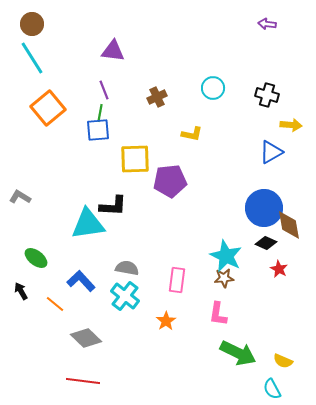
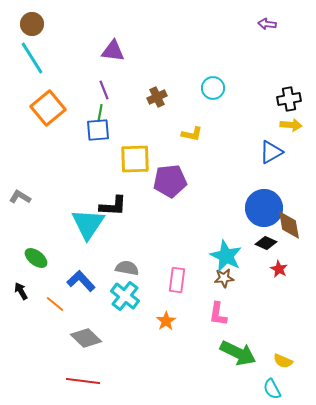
black cross: moved 22 px right, 4 px down; rotated 25 degrees counterclockwise
cyan triangle: rotated 48 degrees counterclockwise
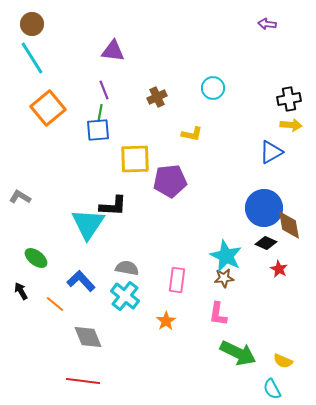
gray diamond: moved 2 px right, 1 px up; rotated 24 degrees clockwise
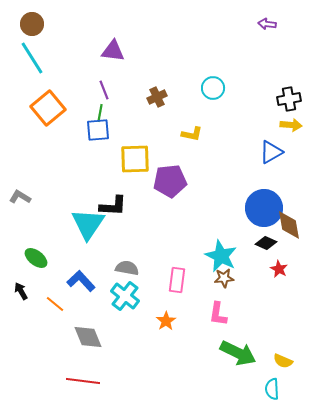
cyan star: moved 5 px left
cyan semicircle: rotated 25 degrees clockwise
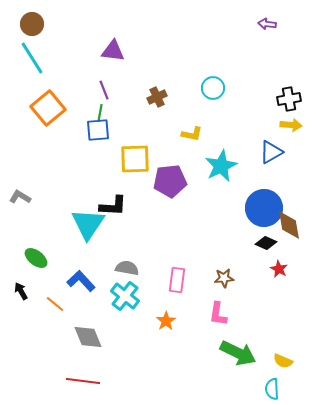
cyan star: moved 90 px up; rotated 20 degrees clockwise
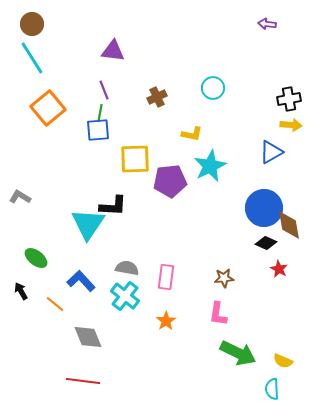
cyan star: moved 11 px left
pink rectangle: moved 11 px left, 3 px up
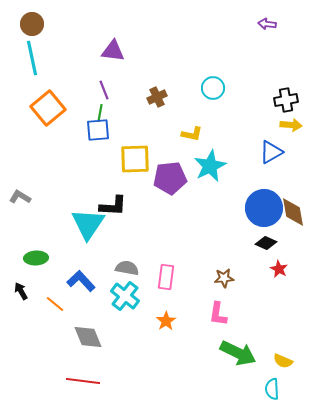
cyan line: rotated 20 degrees clockwise
black cross: moved 3 px left, 1 px down
purple pentagon: moved 3 px up
brown diamond: moved 4 px right, 13 px up
green ellipse: rotated 40 degrees counterclockwise
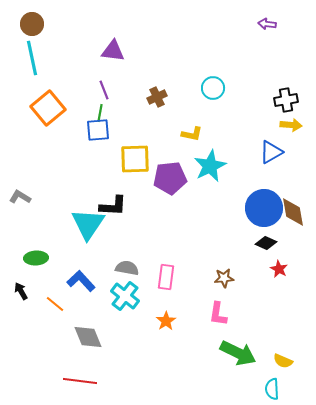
red line: moved 3 px left
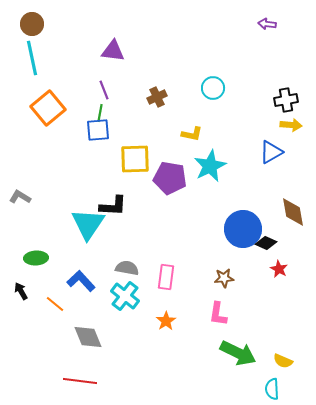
purple pentagon: rotated 16 degrees clockwise
blue circle: moved 21 px left, 21 px down
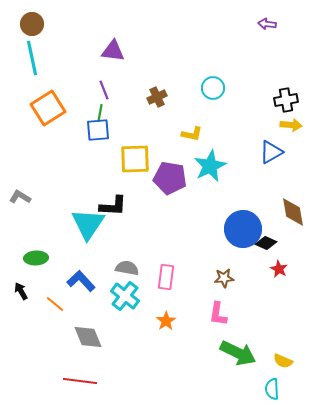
orange square: rotated 8 degrees clockwise
